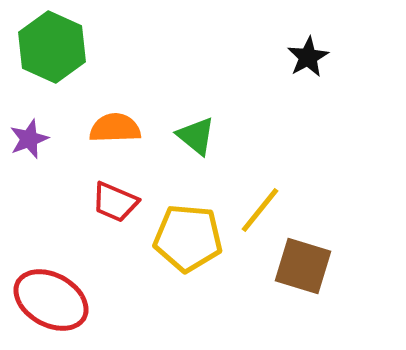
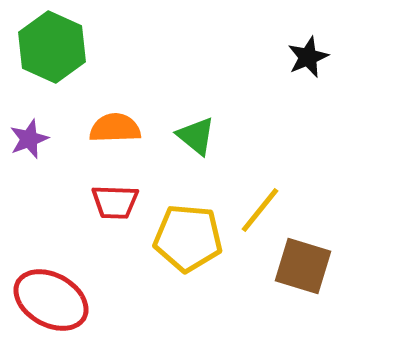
black star: rotated 6 degrees clockwise
red trapezoid: rotated 21 degrees counterclockwise
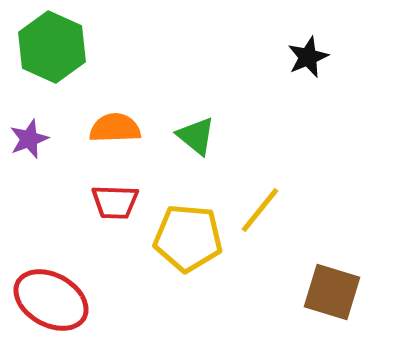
brown square: moved 29 px right, 26 px down
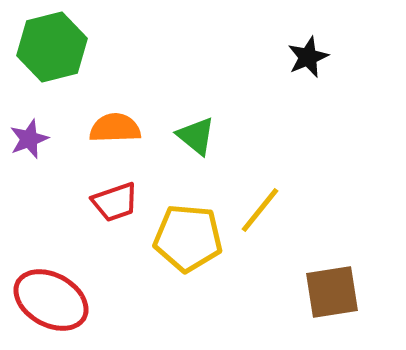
green hexagon: rotated 22 degrees clockwise
red trapezoid: rotated 21 degrees counterclockwise
brown square: rotated 26 degrees counterclockwise
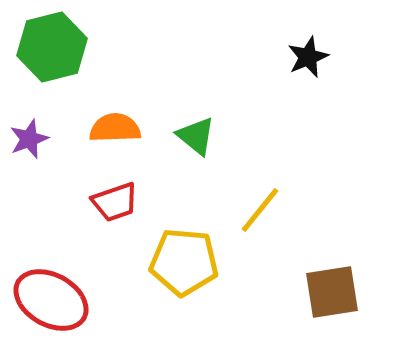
yellow pentagon: moved 4 px left, 24 px down
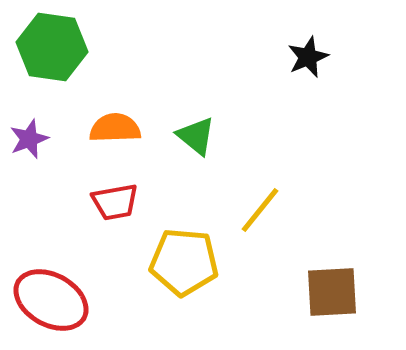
green hexagon: rotated 22 degrees clockwise
red trapezoid: rotated 9 degrees clockwise
brown square: rotated 6 degrees clockwise
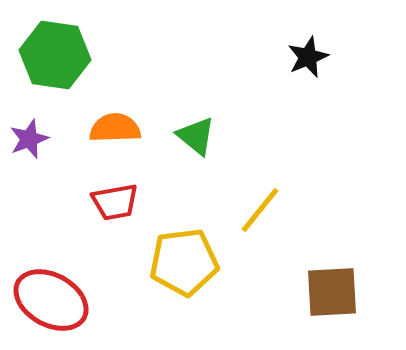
green hexagon: moved 3 px right, 8 px down
yellow pentagon: rotated 12 degrees counterclockwise
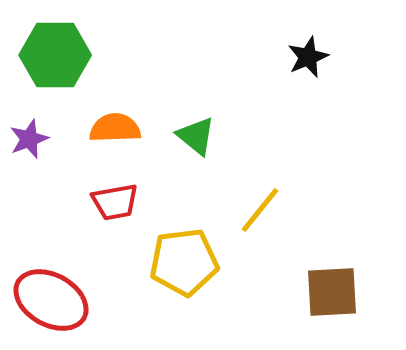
green hexagon: rotated 8 degrees counterclockwise
